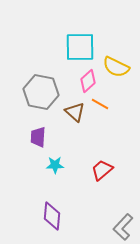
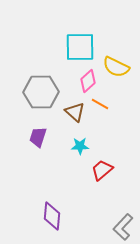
gray hexagon: rotated 12 degrees counterclockwise
purple trapezoid: rotated 15 degrees clockwise
cyan star: moved 25 px right, 19 px up
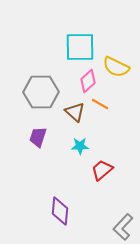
purple diamond: moved 8 px right, 5 px up
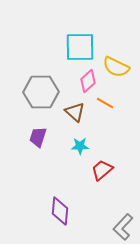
orange line: moved 5 px right, 1 px up
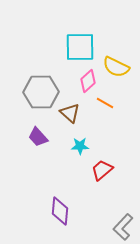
brown triangle: moved 5 px left, 1 px down
purple trapezoid: rotated 60 degrees counterclockwise
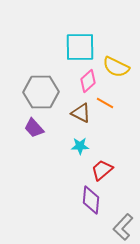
brown triangle: moved 11 px right; rotated 15 degrees counterclockwise
purple trapezoid: moved 4 px left, 9 px up
purple diamond: moved 31 px right, 11 px up
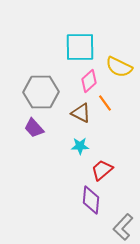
yellow semicircle: moved 3 px right
pink diamond: moved 1 px right
orange line: rotated 24 degrees clockwise
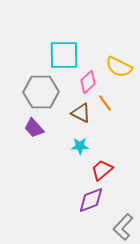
cyan square: moved 16 px left, 8 px down
pink diamond: moved 1 px left, 1 px down
purple diamond: rotated 64 degrees clockwise
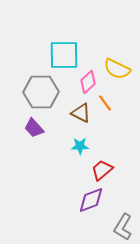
yellow semicircle: moved 2 px left, 2 px down
gray L-shape: rotated 12 degrees counterclockwise
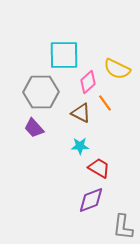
red trapezoid: moved 3 px left, 2 px up; rotated 70 degrees clockwise
gray L-shape: rotated 24 degrees counterclockwise
